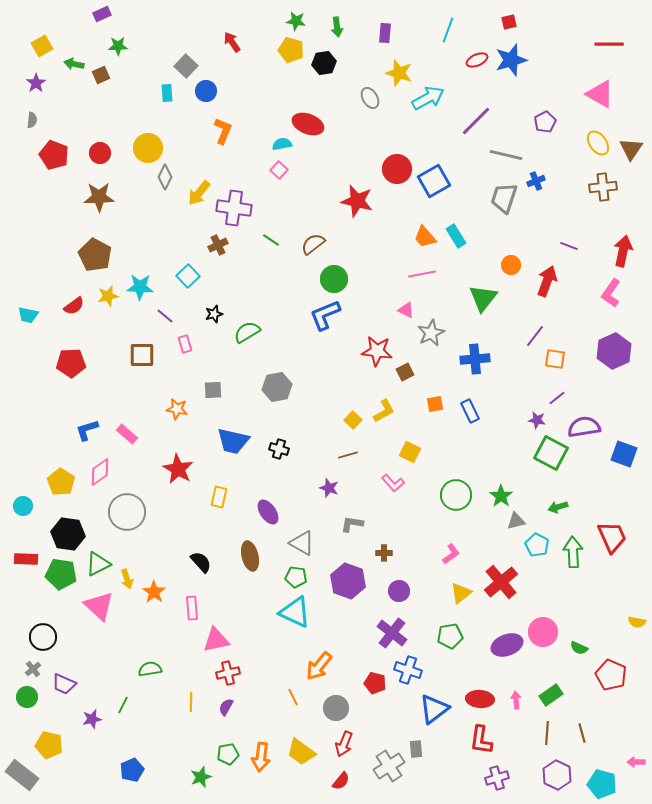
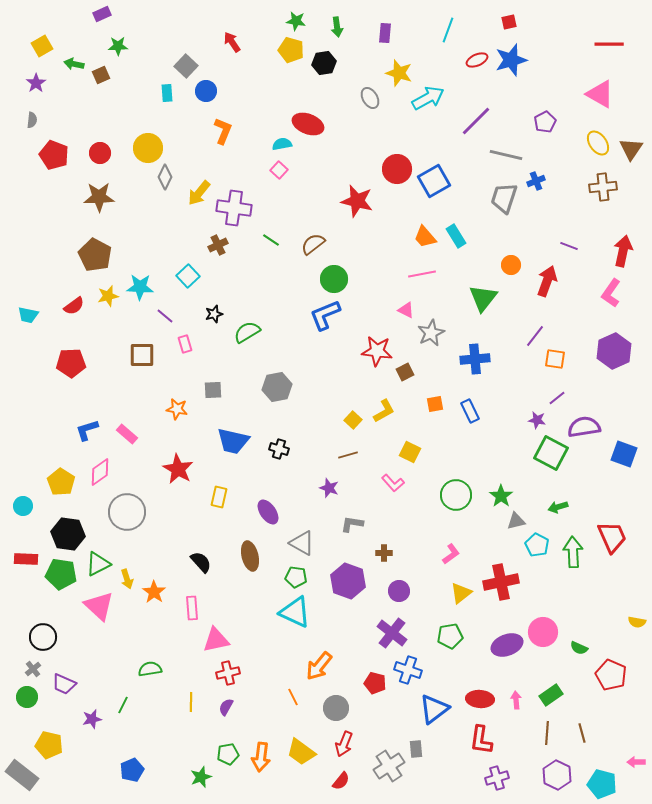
red cross at (501, 582): rotated 28 degrees clockwise
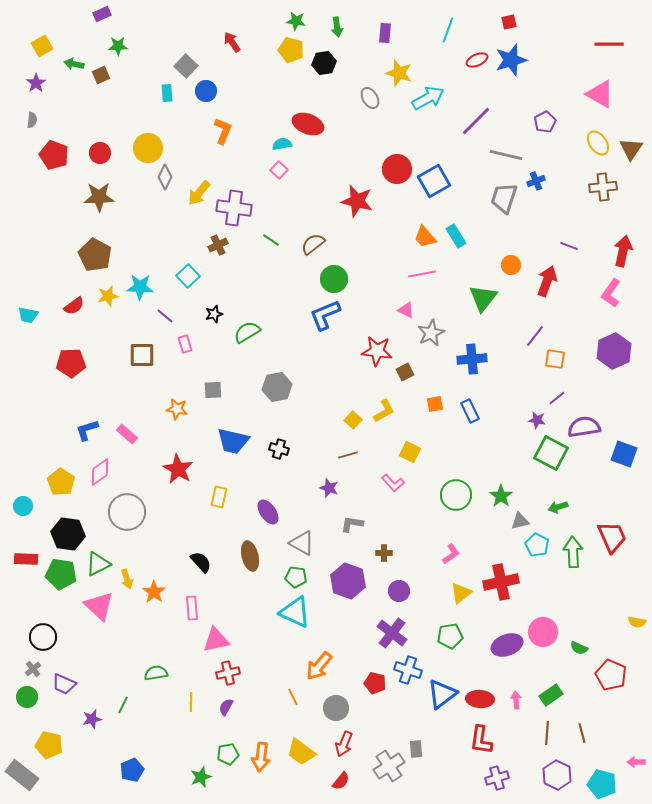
blue cross at (475, 359): moved 3 px left
gray triangle at (516, 521): moved 4 px right
green semicircle at (150, 669): moved 6 px right, 4 px down
blue triangle at (434, 709): moved 8 px right, 15 px up
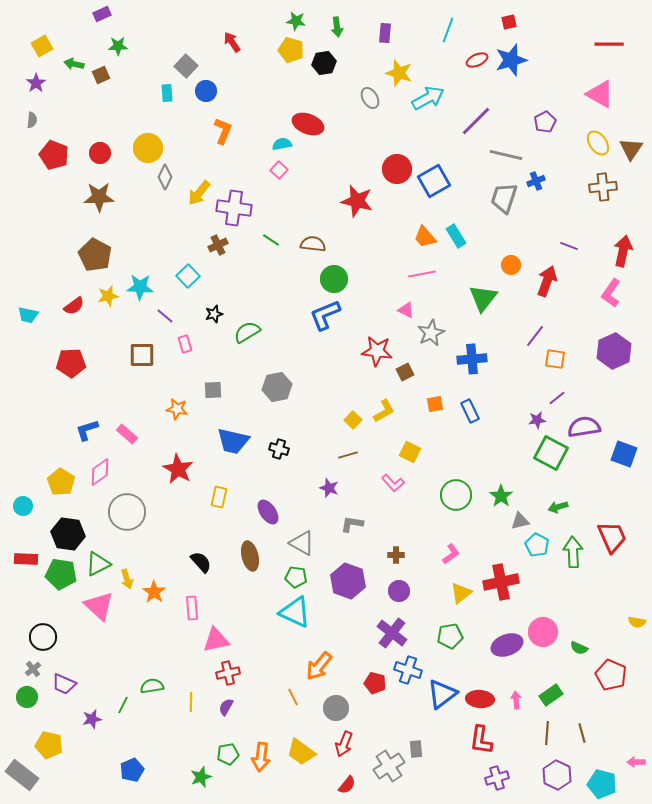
brown semicircle at (313, 244): rotated 45 degrees clockwise
purple star at (537, 420): rotated 18 degrees counterclockwise
brown cross at (384, 553): moved 12 px right, 2 px down
green semicircle at (156, 673): moved 4 px left, 13 px down
red semicircle at (341, 781): moved 6 px right, 4 px down
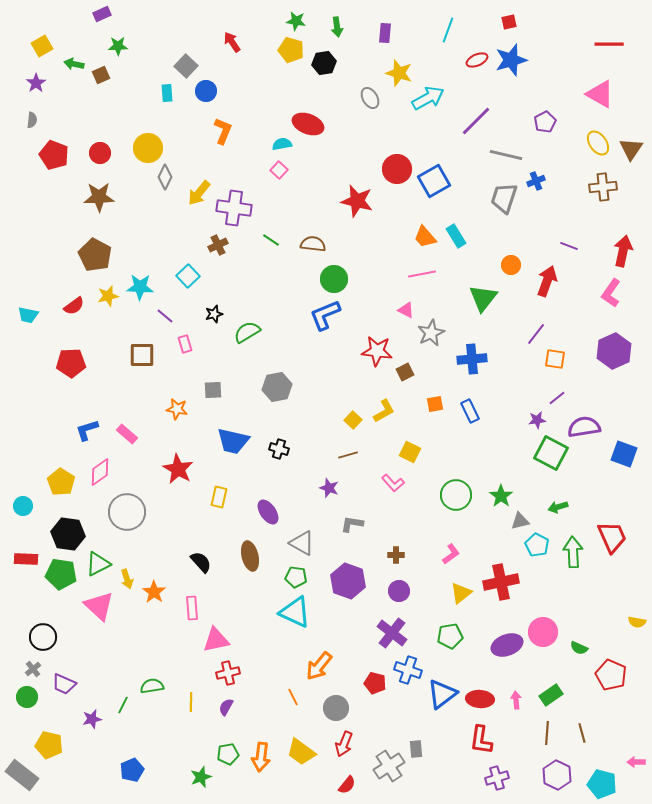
purple line at (535, 336): moved 1 px right, 2 px up
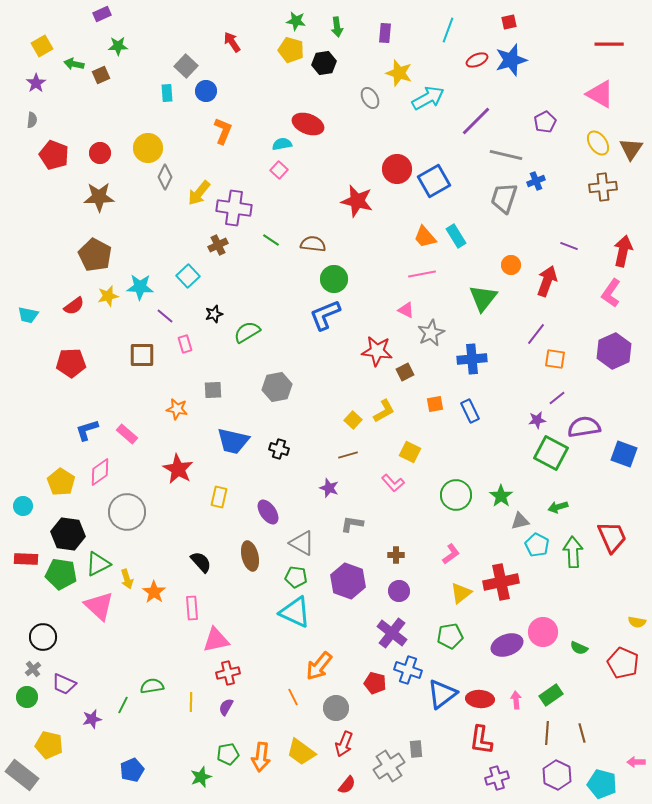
red pentagon at (611, 675): moved 12 px right, 12 px up
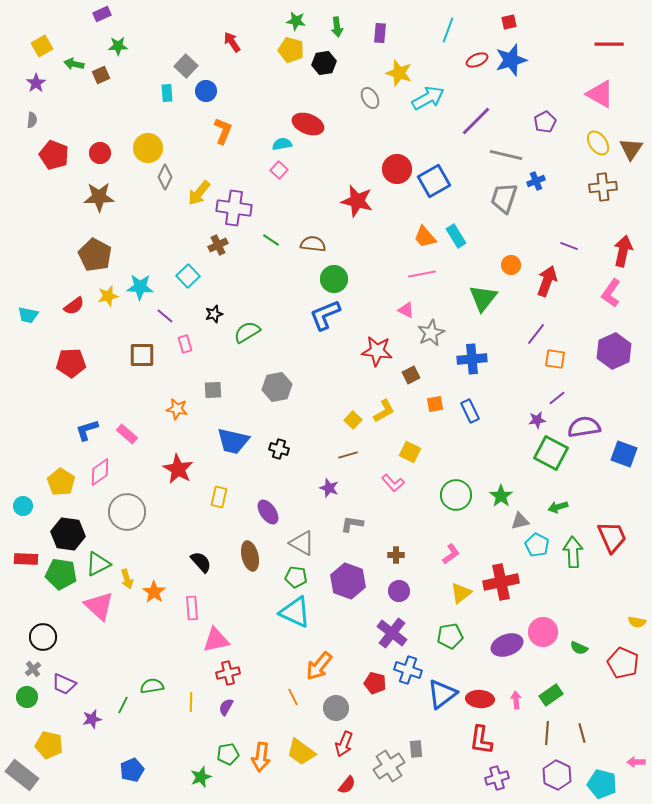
purple rectangle at (385, 33): moved 5 px left
brown square at (405, 372): moved 6 px right, 3 px down
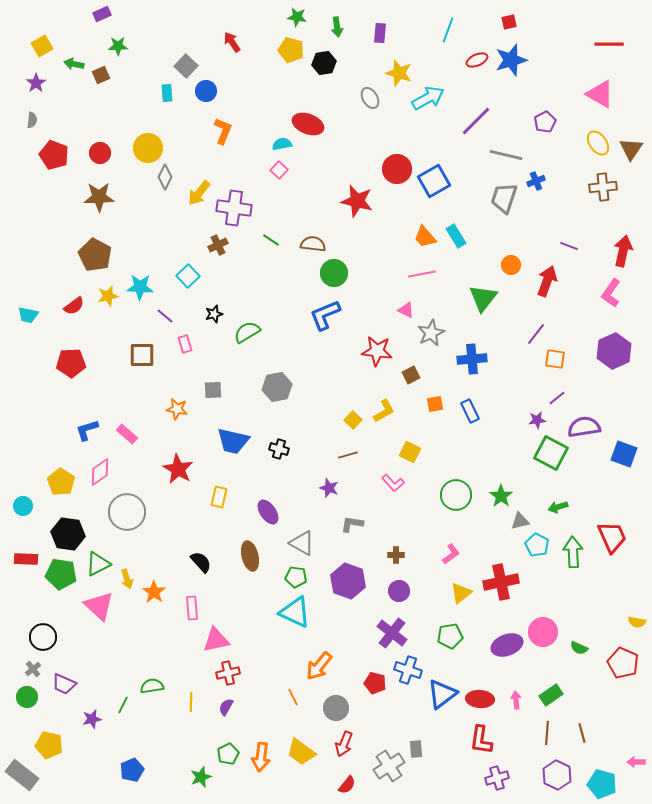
green star at (296, 21): moved 1 px right, 4 px up
green circle at (334, 279): moved 6 px up
green pentagon at (228, 754): rotated 15 degrees counterclockwise
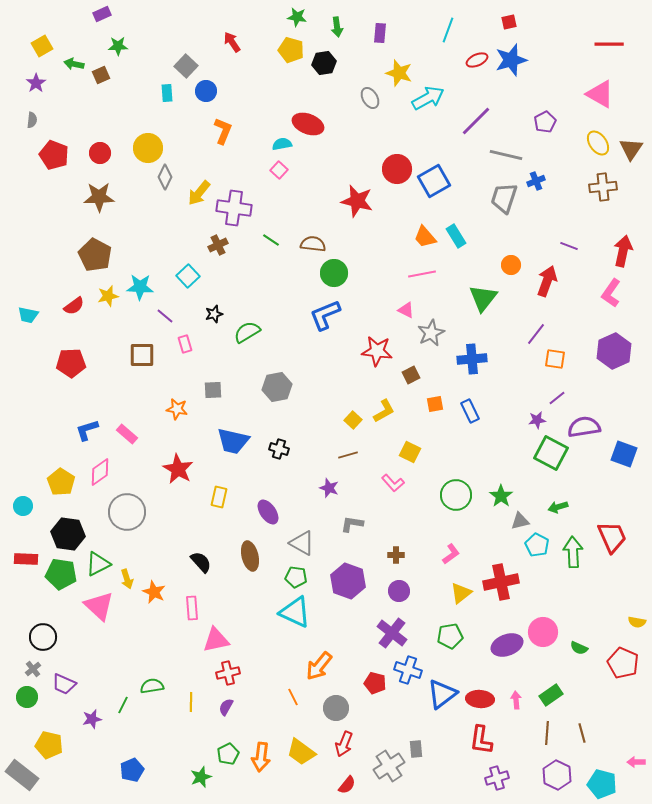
orange star at (154, 592): rotated 10 degrees counterclockwise
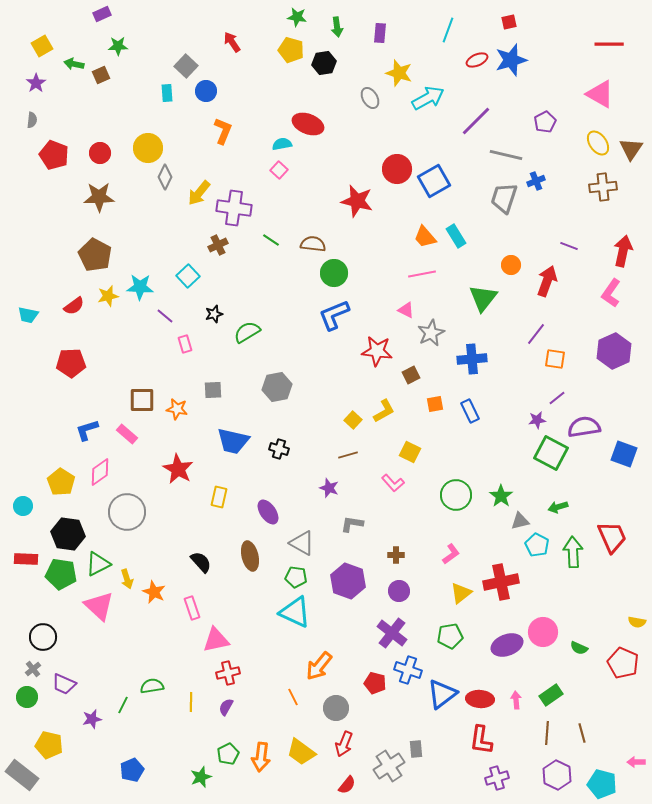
blue L-shape at (325, 315): moved 9 px right
brown square at (142, 355): moved 45 px down
pink rectangle at (192, 608): rotated 15 degrees counterclockwise
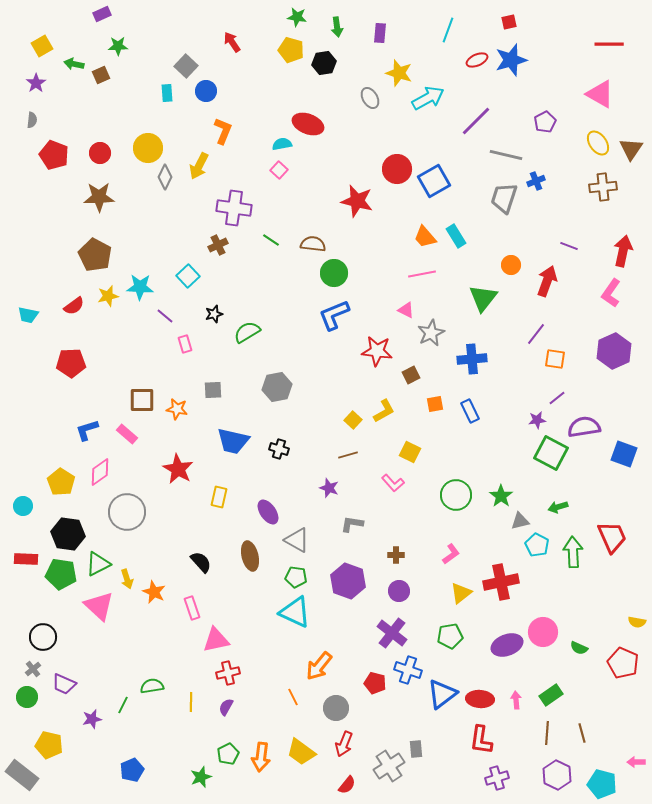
yellow arrow at (199, 193): moved 27 px up; rotated 12 degrees counterclockwise
gray triangle at (302, 543): moved 5 px left, 3 px up
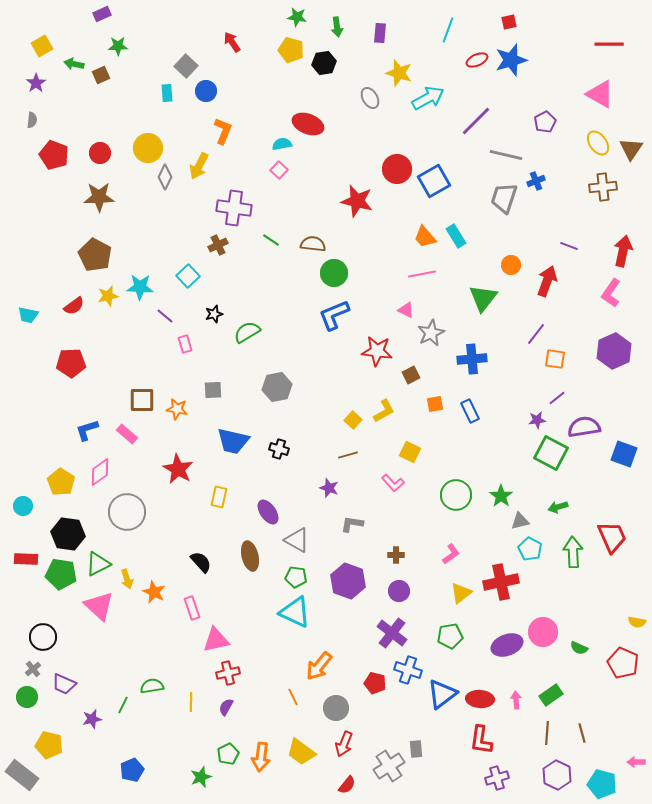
cyan pentagon at (537, 545): moved 7 px left, 4 px down
